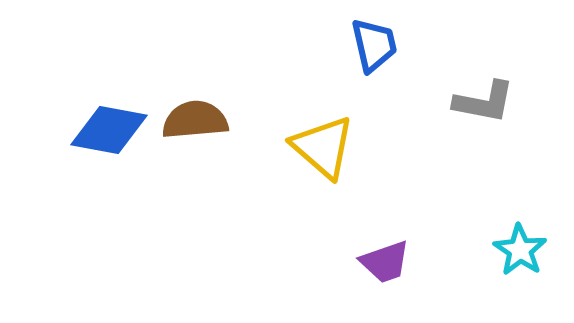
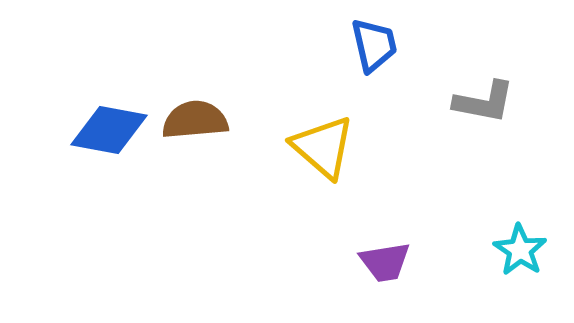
purple trapezoid: rotated 10 degrees clockwise
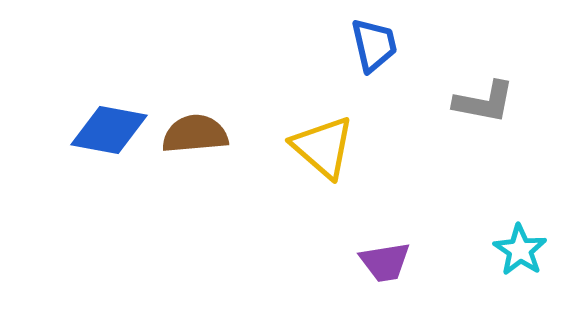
brown semicircle: moved 14 px down
